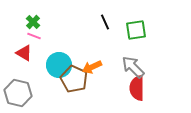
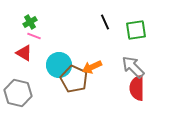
green cross: moved 3 px left; rotated 16 degrees clockwise
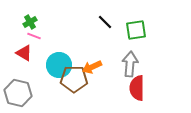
black line: rotated 21 degrees counterclockwise
gray arrow: moved 3 px left, 3 px up; rotated 50 degrees clockwise
brown pentagon: rotated 24 degrees counterclockwise
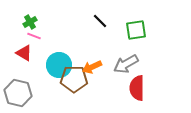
black line: moved 5 px left, 1 px up
gray arrow: moved 4 px left; rotated 125 degrees counterclockwise
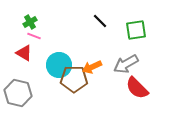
red semicircle: rotated 45 degrees counterclockwise
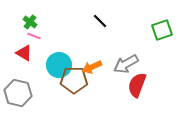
green cross: rotated 24 degrees counterclockwise
green square: moved 26 px right; rotated 10 degrees counterclockwise
brown pentagon: moved 1 px down
red semicircle: moved 3 px up; rotated 65 degrees clockwise
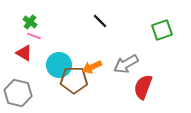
red semicircle: moved 6 px right, 2 px down
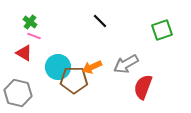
cyan circle: moved 1 px left, 2 px down
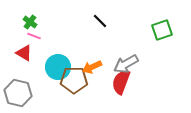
red semicircle: moved 22 px left, 5 px up
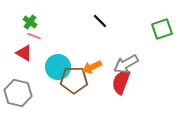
green square: moved 1 px up
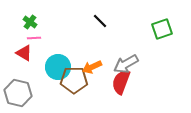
pink line: moved 2 px down; rotated 24 degrees counterclockwise
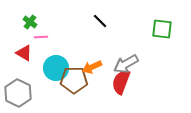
green square: rotated 25 degrees clockwise
pink line: moved 7 px right, 1 px up
cyan circle: moved 2 px left, 1 px down
gray hexagon: rotated 12 degrees clockwise
